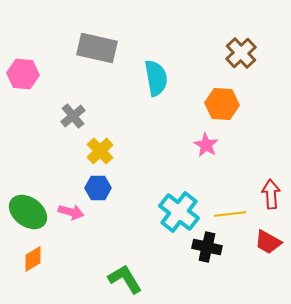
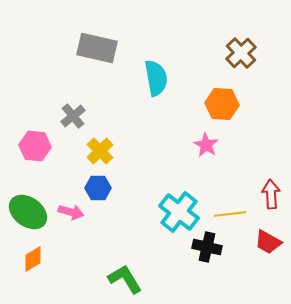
pink hexagon: moved 12 px right, 72 px down
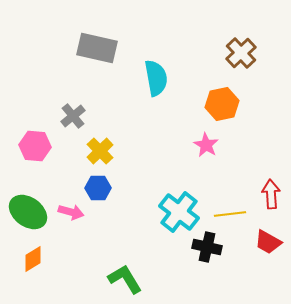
orange hexagon: rotated 16 degrees counterclockwise
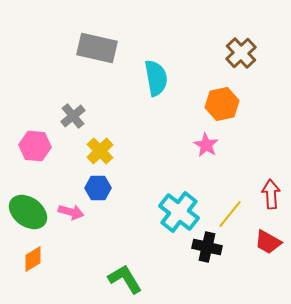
yellow line: rotated 44 degrees counterclockwise
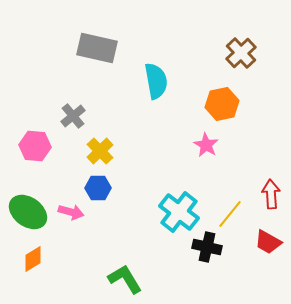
cyan semicircle: moved 3 px down
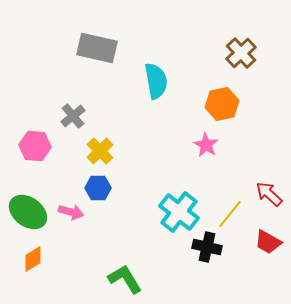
red arrow: moved 2 px left; rotated 44 degrees counterclockwise
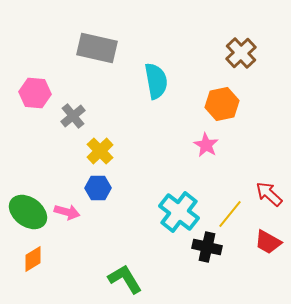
pink hexagon: moved 53 px up
pink arrow: moved 4 px left
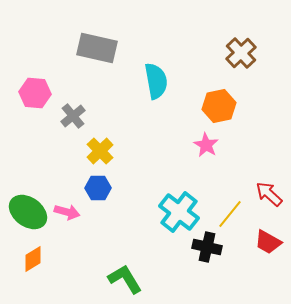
orange hexagon: moved 3 px left, 2 px down
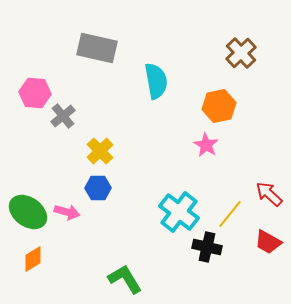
gray cross: moved 10 px left
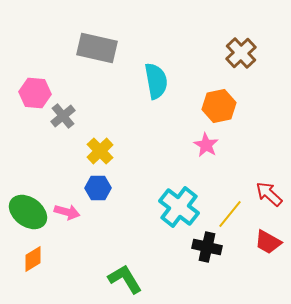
cyan cross: moved 5 px up
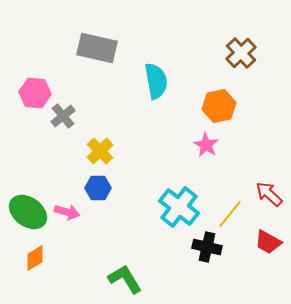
orange diamond: moved 2 px right, 1 px up
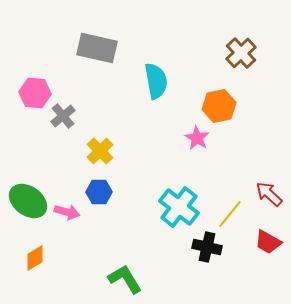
pink star: moved 9 px left, 7 px up
blue hexagon: moved 1 px right, 4 px down
green ellipse: moved 11 px up
